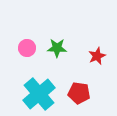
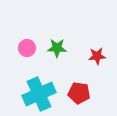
red star: rotated 18 degrees clockwise
cyan cross: rotated 16 degrees clockwise
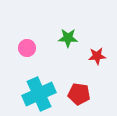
green star: moved 11 px right, 10 px up
red pentagon: moved 1 px down
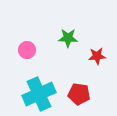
pink circle: moved 2 px down
